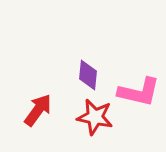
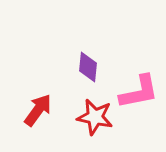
purple diamond: moved 8 px up
pink L-shape: rotated 24 degrees counterclockwise
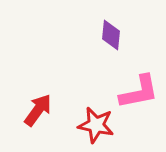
purple diamond: moved 23 px right, 32 px up
red star: moved 1 px right, 8 px down
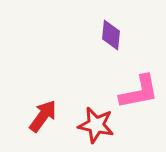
red arrow: moved 5 px right, 6 px down
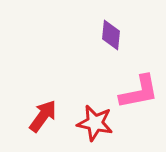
red star: moved 1 px left, 2 px up
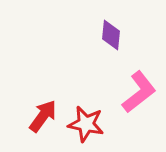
pink L-shape: rotated 27 degrees counterclockwise
red star: moved 9 px left, 1 px down
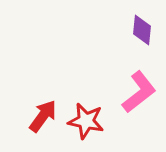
purple diamond: moved 31 px right, 5 px up
red star: moved 3 px up
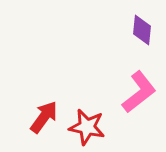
red arrow: moved 1 px right, 1 px down
red star: moved 1 px right, 6 px down
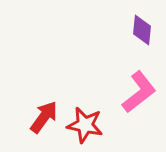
red star: moved 2 px left, 2 px up
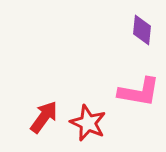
pink L-shape: rotated 48 degrees clockwise
red star: moved 3 px right, 2 px up; rotated 12 degrees clockwise
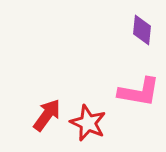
red arrow: moved 3 px right, 2 px up
